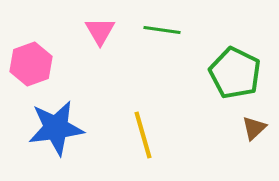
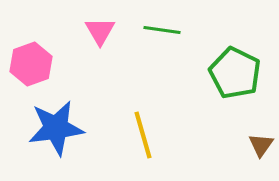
brown triangle: moved 7 px right, 17 px down; rotated 12 degrees counterclockwise
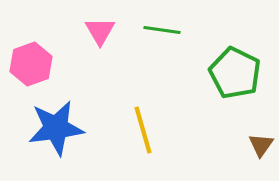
yellow line: moved 5 px up
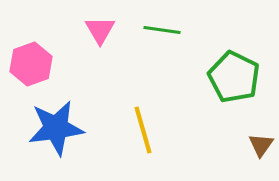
pink triangle: moved 1 px up
green pentagon: moved 1 px left, 4 px down
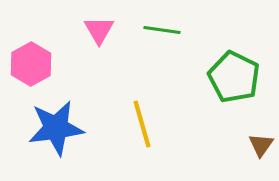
pink triangle: moved 1 px left
pink hexagon: rotated 9 degrees counterclockwise
yellow line: moved 1 px left, 6 px up
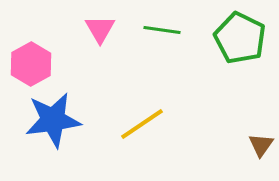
pink triangle: moved 1 px right, 1 px up
green pentagon: moved 6 px right, 39 px up
yellow line: rotated 72 degrees clockwise
blue star: moved 3 px left, 8 px up
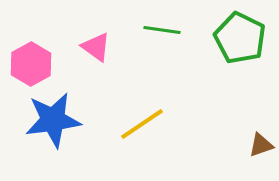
pink triangle: moved 4 px left, 18 px down; rotated 24 degrees counterclockwise
brown triangle: rotated 36 degrees clockwise
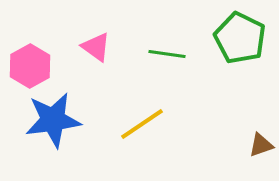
green line: moved 5 px right, 24 px down
pink hexagon: moved 1 px left, 2 px down
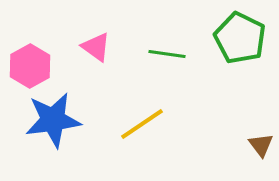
brown triangle: rotated 48 degrees counterclockwise
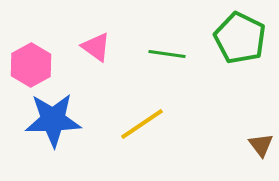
pink hexagon: moved 1 px right, 1 px up
blue star: rotated 6 degrees clockwise
